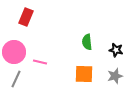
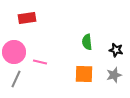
red rectangle: moved 1 px right, 1 px down; rotated 60 degrees clockwise
gray star: moved 1 px left, 1 px up
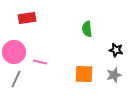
green semicircle: moved 13 px up
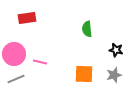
pink circle: moved 2 px down
gray line: rotated 42 degrees clockwise
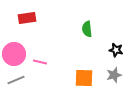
orange square: moved 4 px down
gray line: moved 1 px down
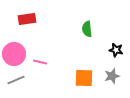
red rectangle: moved 1 px down
gray star: moved 2 px left, 1 px down
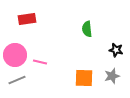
pink circle: moved 1 px right, 1 px down
gray line: moved 1 px right
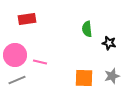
black star: moved 7 px left, 7 px up
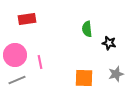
pink line: rotated 64 degrees clockwise
gray star: moved 4 px right, 2 px up
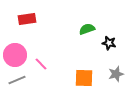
green semicircle: rotated 77 degrees clockwise
pink line: moved 1 px right, 2 px down; rotated 32 degrees counterclockwise
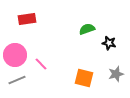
orange square: rotated 12 degrees clockwise
